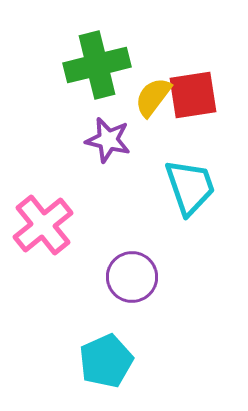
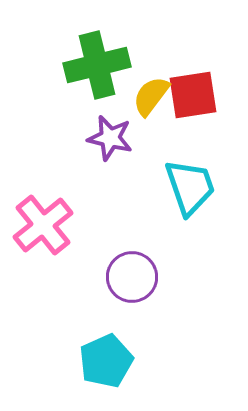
yellow semicircle: moved 2 px left, 1 px up
purple star: moved 2 px right, 2 px up
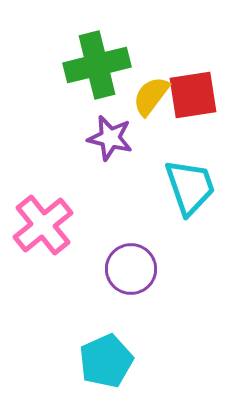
purple circle: moved 1 px left, 8 px up
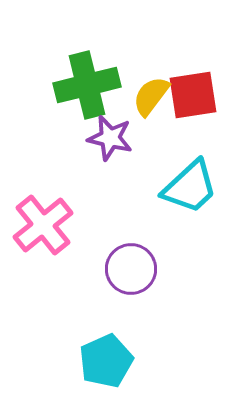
green cross: moved 10 px left, 20 px down
cyan trapezoid: rotated 66 degrees clockwise
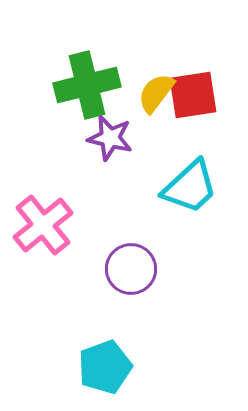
yellow semicircle: moved 5 px right, 3 px up
cyan pentagon: moved 1 px left, 6 px down; rotated 4 degrees clockwise
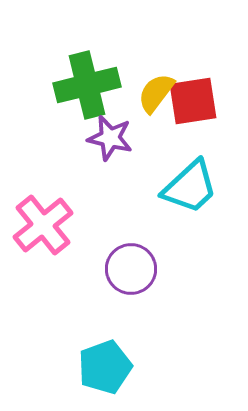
red square: moved 6 px down
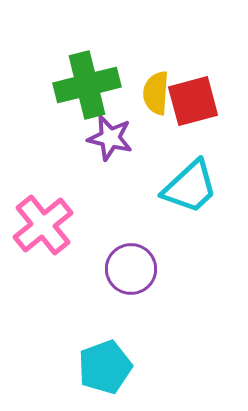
yellow semicircle: rotated 33 degrees counterclockwise
red square: rotated 6 degrees counterclockwise
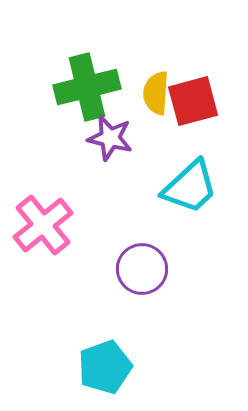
green cross: moved 2 px down
purple circle: moved 11 px right
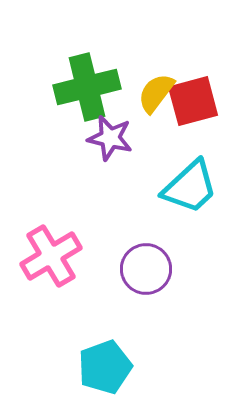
yellow semicircle: rotated 33 degrees clockwise
pink cross: moved 8 px right, 31 px down; rotated 8 degrees clockwise
purple circle: moved 4 px right
